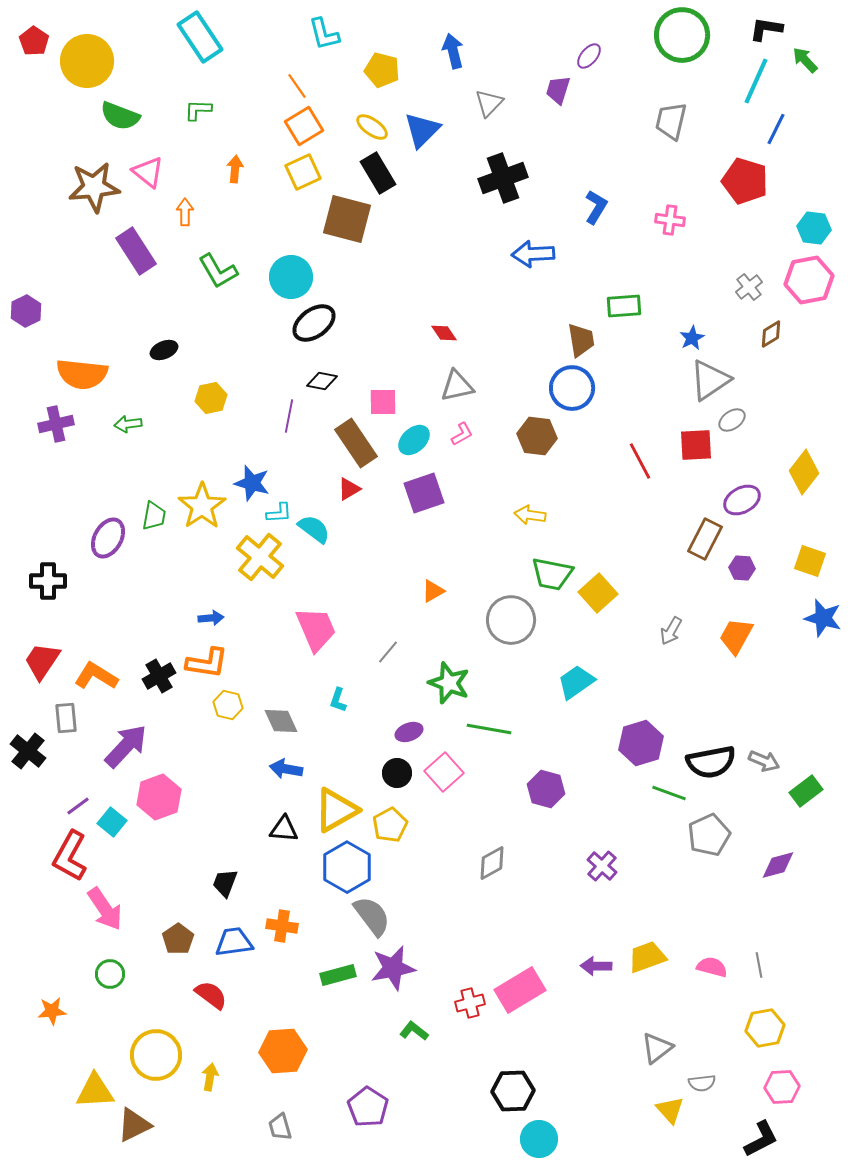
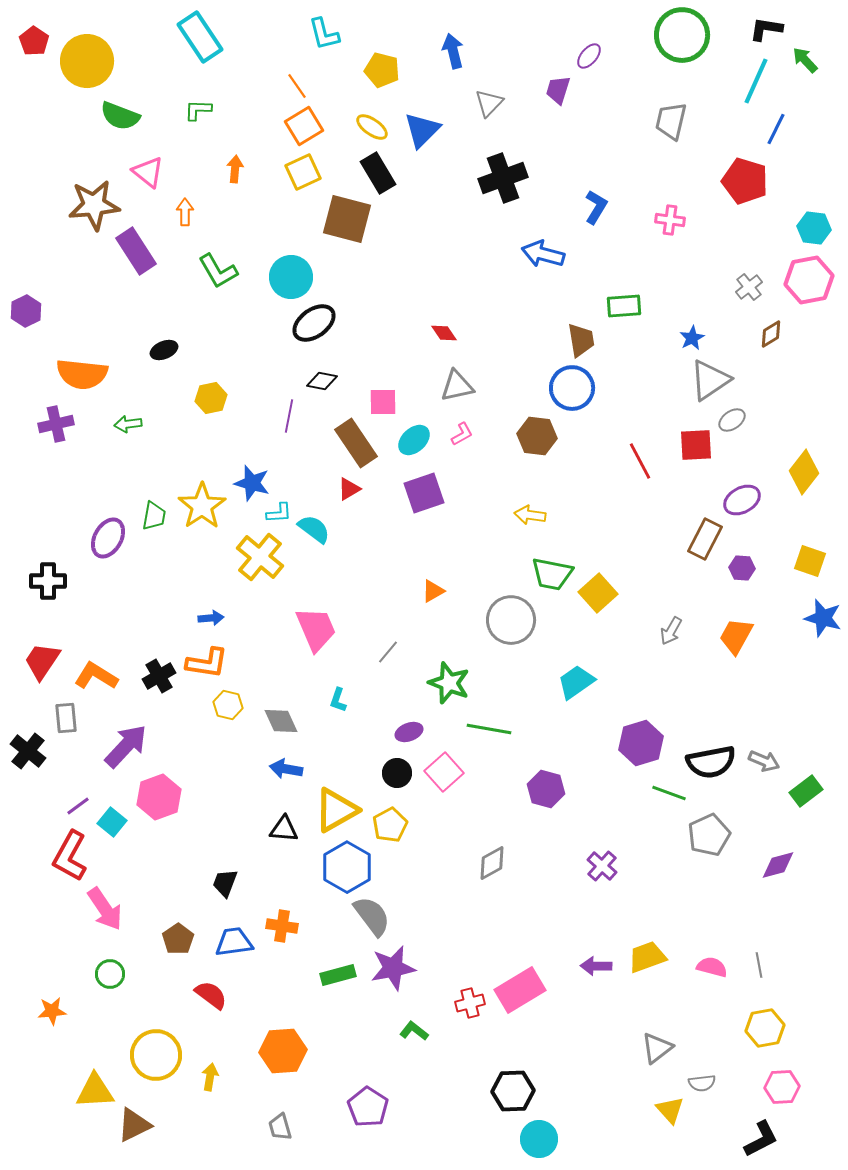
brown star at (94, 187): moved 18 px down
blue arrow at (533, 254): moved 10 px right; rotated 18 degrees clockwise
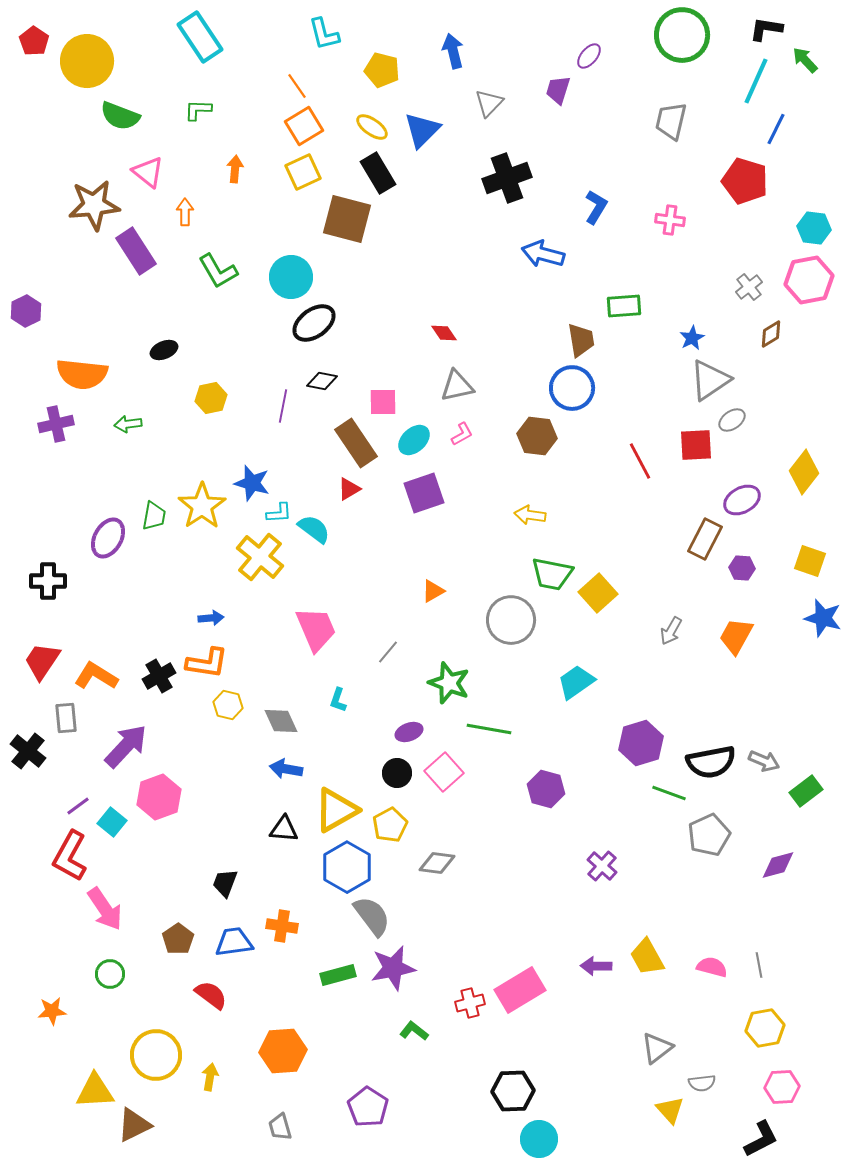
black cross at (503, 178): moved 4 px right
purple line at (289, 416): moved 6 px left, 10 px up
gray diamond at (492, 863): moved 55 px left; rotated 36 degrees clockwise
yellow trapezoid at (647, 957): rotated 99 degrees counterclockwise
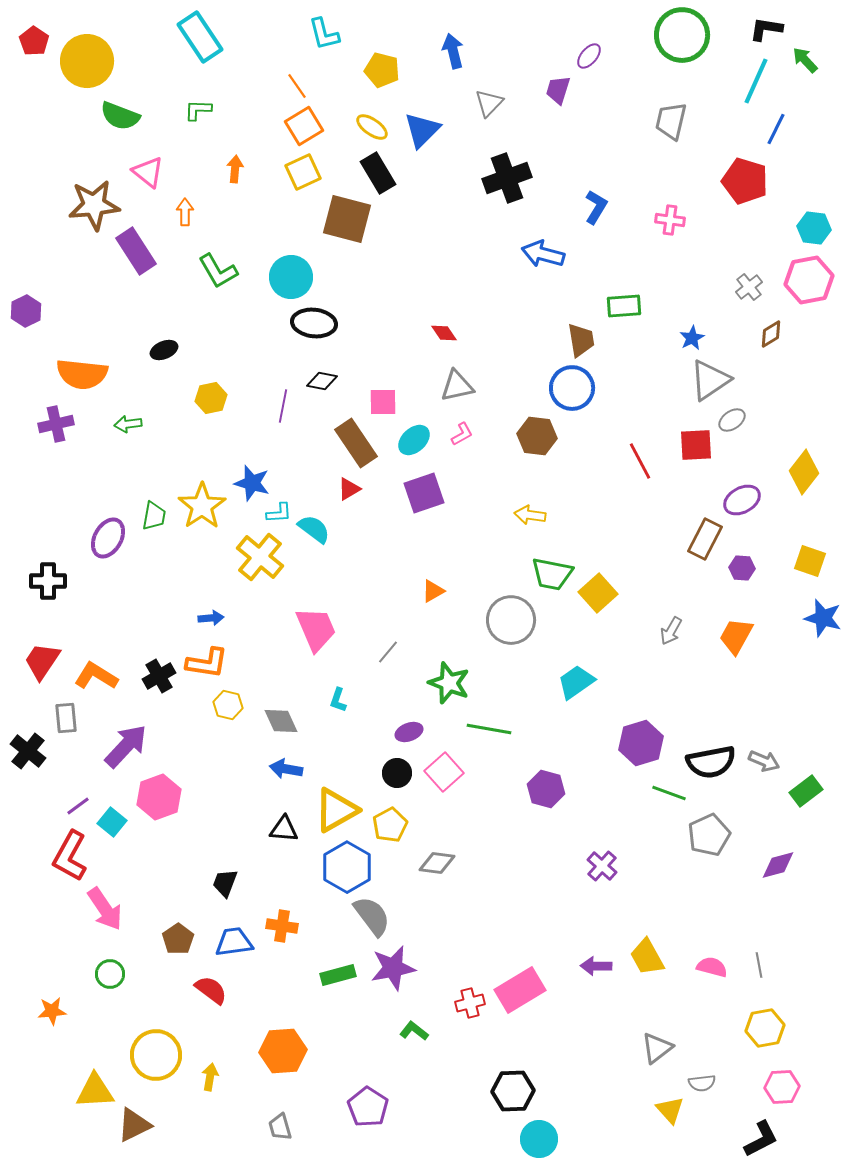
black ellipse at (314, 323): rotated 42 degrees clockwise
red semicircle at (211, 995): moved 5 px up
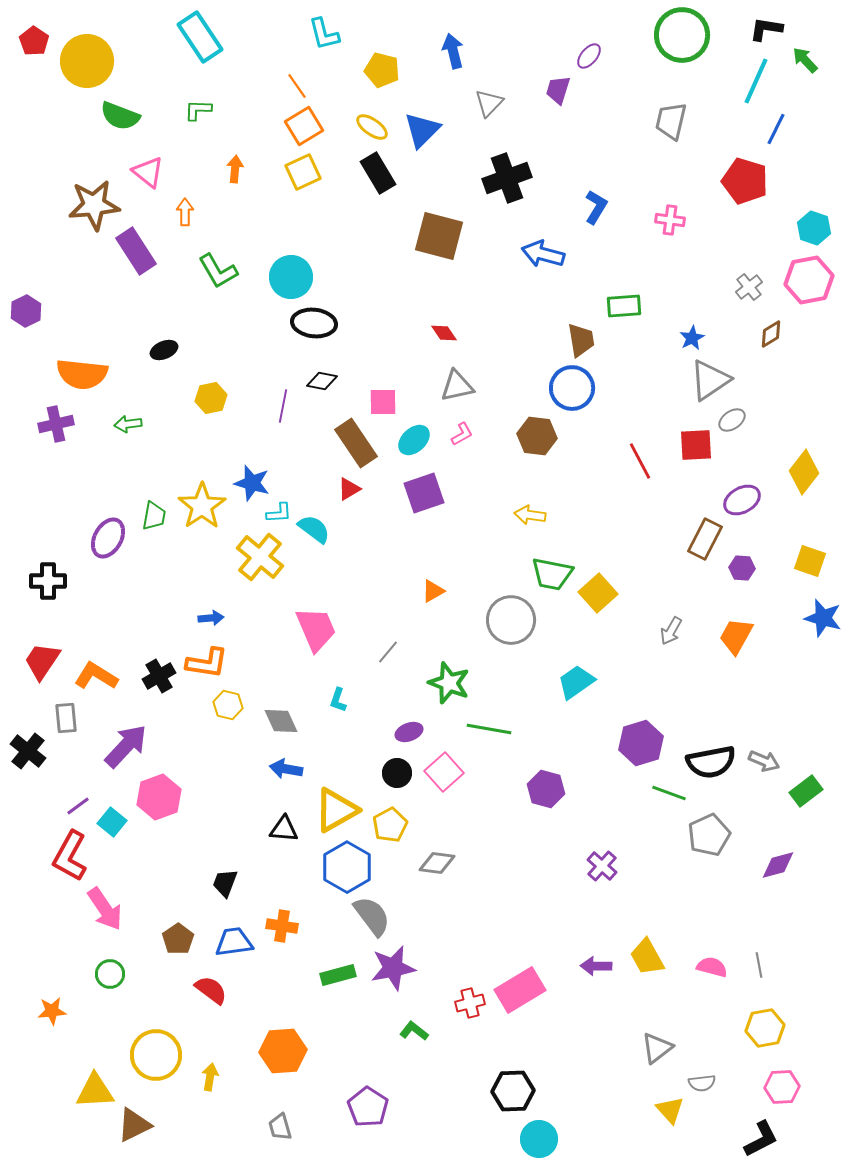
brown square at (347, 219): moved 92 px right, 17 px down
cyan hexagon at (814, 228): rotated 12 degrees clockwise
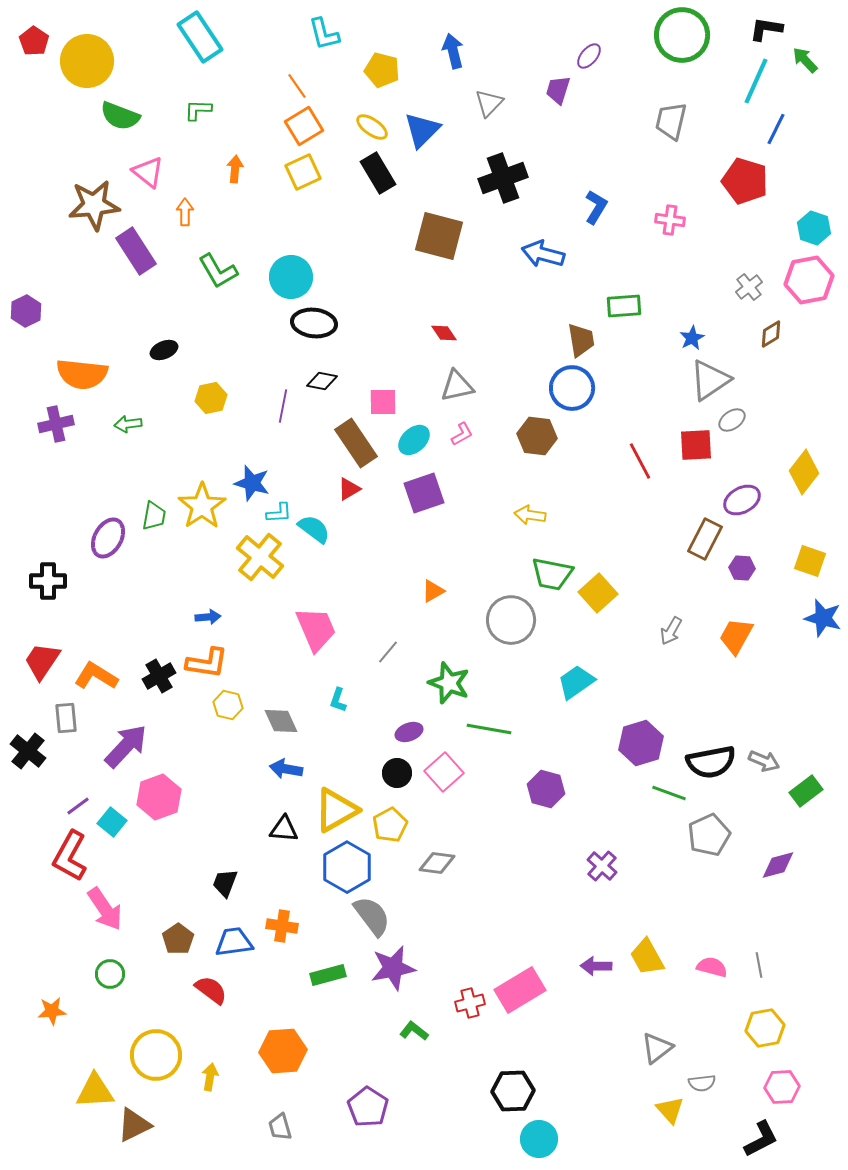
black cross at (507, 178): moved 4 px left
blue arrow at (211, 618): moved 3 px left, 1 px up
green rectangle at (338, 975): moved 10 px left
